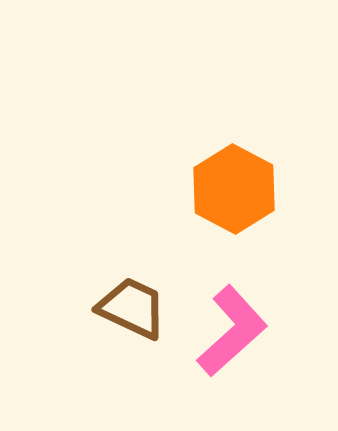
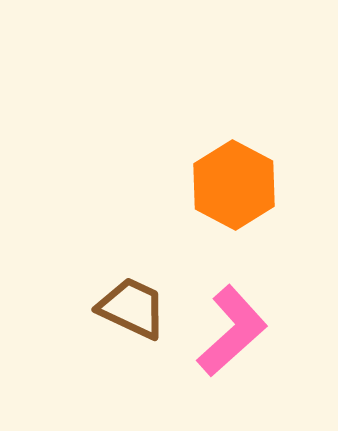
orange hexagon: moved 4 px up
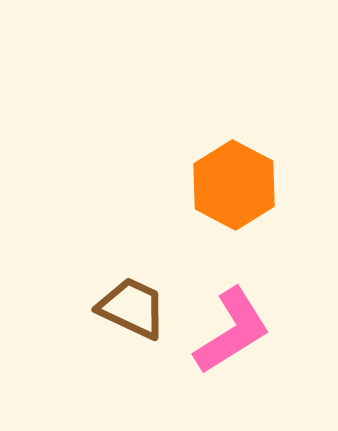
pink L-shape: rotated 10 degrees clockwise
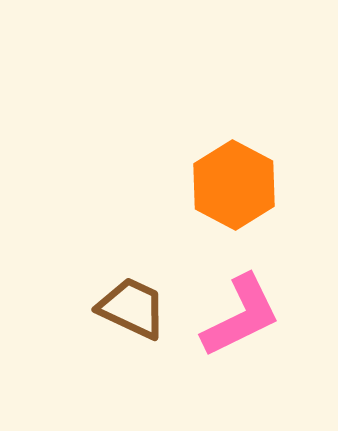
pink L-shape: moved 9 px right, 15 px up; rotated 6 degrees clockwise
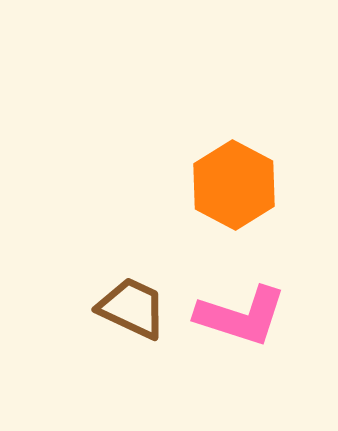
pink L-shape: rotated 44 degrees clockwise
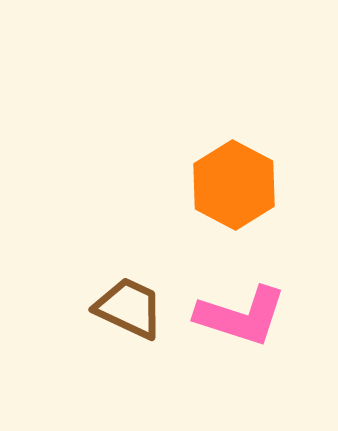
brown trapezoid: moved 3 px left
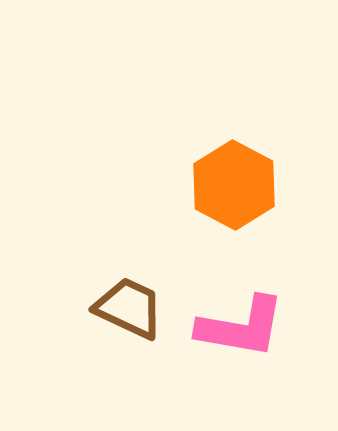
pink L-shape: moved 11 px down; rotated 8 degrees counterclockwise
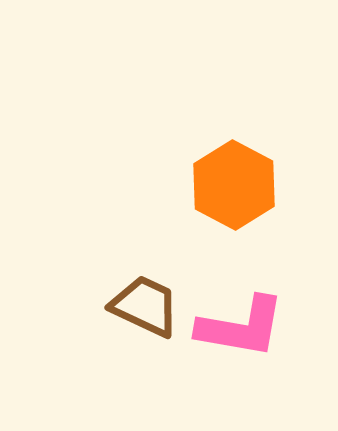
brown trapezoid: moved 16 px right, 2 px up
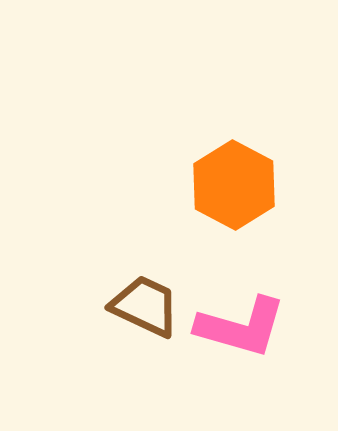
pink L-shape: rotated 6 degrees clockwise
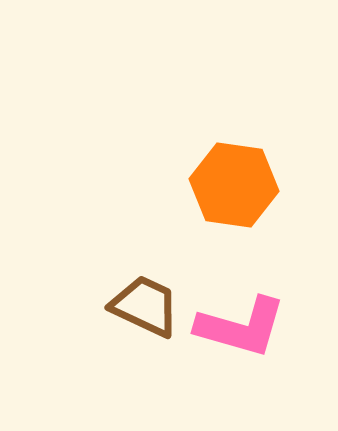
orange hexagon: rotated 20 degrees counterclockwise
